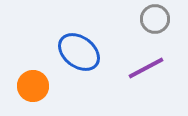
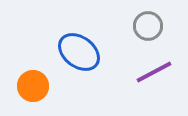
gray circle: moved 7 px left, 7 px down
purple line: moved 8 px right, 4 px down
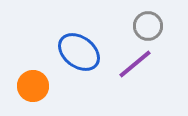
purple line: moved 19 px left, 8 px up; rotated 12 degrees counterclockwise
